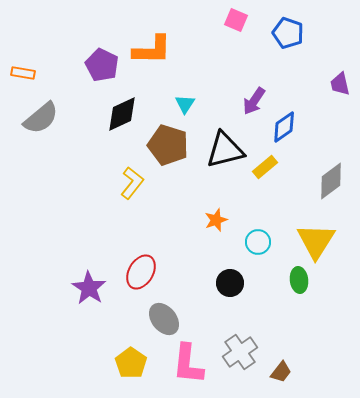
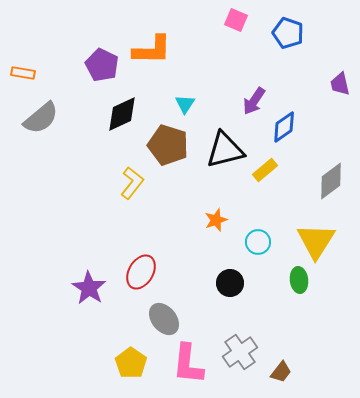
yellow rectangle: moved 3 px down
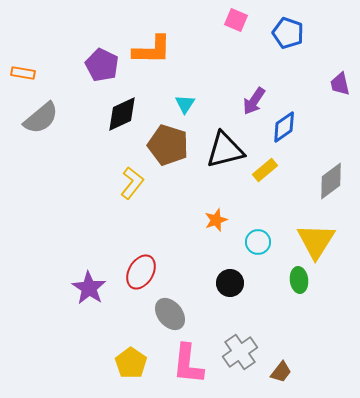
gray ellipse: moved 6 px right, 5 px up
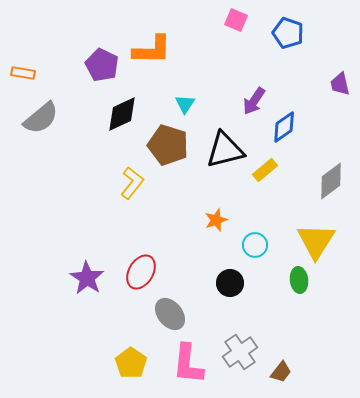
cyan circle: moved 3 px left, 3 px down
purple star: moved 2 px left, 10 px up
